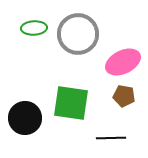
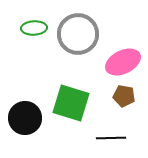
green square: rotated 9 degrees clockwise
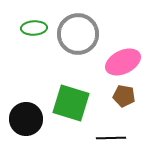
black circle: moved 1 px right, 1 px down
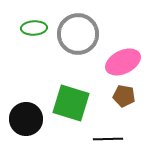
black line: moved 3 px left, 1 px down
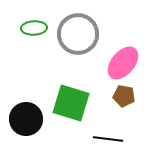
pink ellipse: moved 1 px down; rotated 24 degrees counterclockwise
black line: rotated 8 degrees clockwise
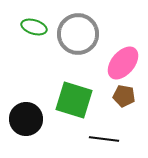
green ellipse: moved 1 px up; rotated 20 degrees clockwise
green square: moved 3 px right, 3 px up
black line: moved 4 px left
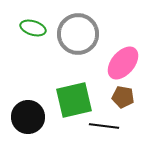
green ellipse: moved 1 px left, 1 px down
brown pentagon: moved 1 px left, 1 px down
green square: rotated 30 degrees counterclockwise
black circle: moved 2 px right, 2 px up
black line: moved 13 px up
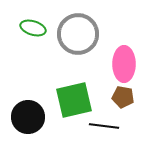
pink ellipse: moved 1 px right, 1 px down; rotated 40 degrees counterclockwise
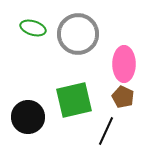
brown pentagon: rotated 15 degrees clockwise
black line: moved 2 px right, 5 px down; rotated 72 degrees counterclockwise
